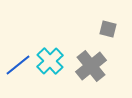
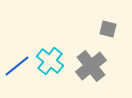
cyan cross: rotated 8 degrees counterclockwise
blue line: moved 1 px left, 1 px down
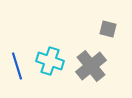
cyan cross: rotated 20 degrees counterclockwise
blue line: rotated 68 degrees counterclockwise
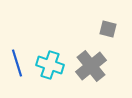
cyan cross: moved 4 px down
blue line: moved 3 px up
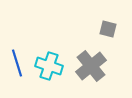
cyan cross: moved 1 px left, 1 px down
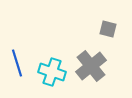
cyan cross: moved 3 px right, 6 px down
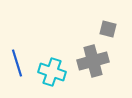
gray cross: moved 2 px right, 5 px up; rotated 24 degrees clockwise
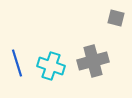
gray square: moved 8 px right, 11 px up
cyan cross: moved 1 px left, 6 px up
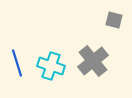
gray square: moved 2 px left, 2 px down
gray cross: rotated 24 degrees counterclockwise
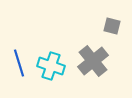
gray square: moved 2 px left, 6 px down
blue line: moved 2 px right
